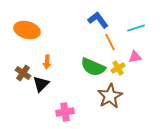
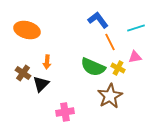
yellow cross: rotated 32 degrees counterclockwise
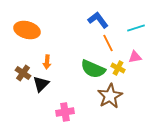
orange line: moved 2 px left, 1 px down
green semicircle: moved 2 px down
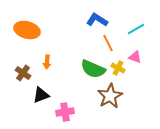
blue L-shape: moved 1 px left; rotated 20 degrees counterclockwise
cyan line: moved 1 px down; rotated 12 degrees counterclockwise
pink triangle: rotated 32 degrees clockwise
black triangle: moved 11 px down; rotated 24 degrees clockwise
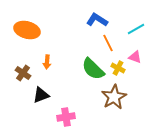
green semicircle: rotated 20 degrees clockwise
brown star: moved 4 px right, 1 px down
pink cross: moved 1 px right, 5 px down
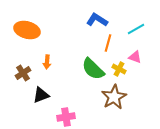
orange line: rotated 42 degrees clockwise
yellow cross: moved 1 px right, 1 px down
brown cross: rotated 21 degrees clockwise
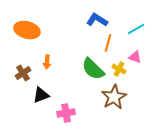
pink cross: moved 4 px up
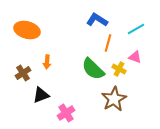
brown star: moved 2 px down
pink cross: rotated 24 degrees counterclockwise
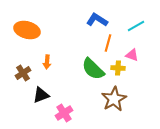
cyan line: moved 3 px up
pink triangle: moved 3 px left, 2 px up
yellow cross: moved 1 px left, 1 px up; rotated 24 degrees counterclockwise
pink cross: moved 2 px left
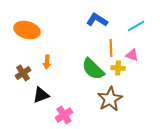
orange line: moved 3 px right, 5 px down; rotated 18 degrees counterclockwise
brown star: moved 4 px left
pink cross: moved 2 px down
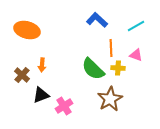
blue L-shape: rotated 10 degrees clockwise
pink triangle: moved 4 px right
orange arrow: moved 5 px left, 3 px down
brown cross: moved 1 px left, 2 px down; rotated 14 degrees counterclockwise
pink cross: moved 9 px up
